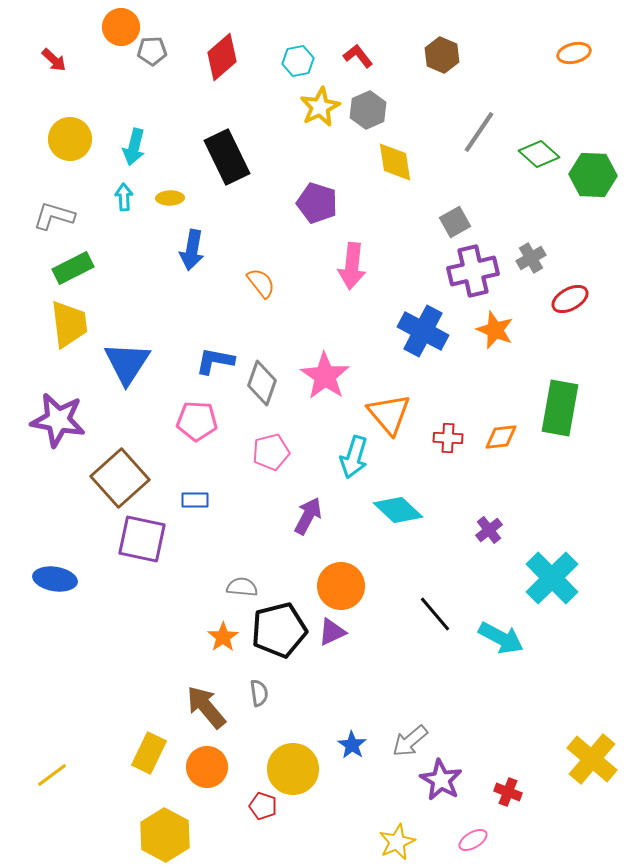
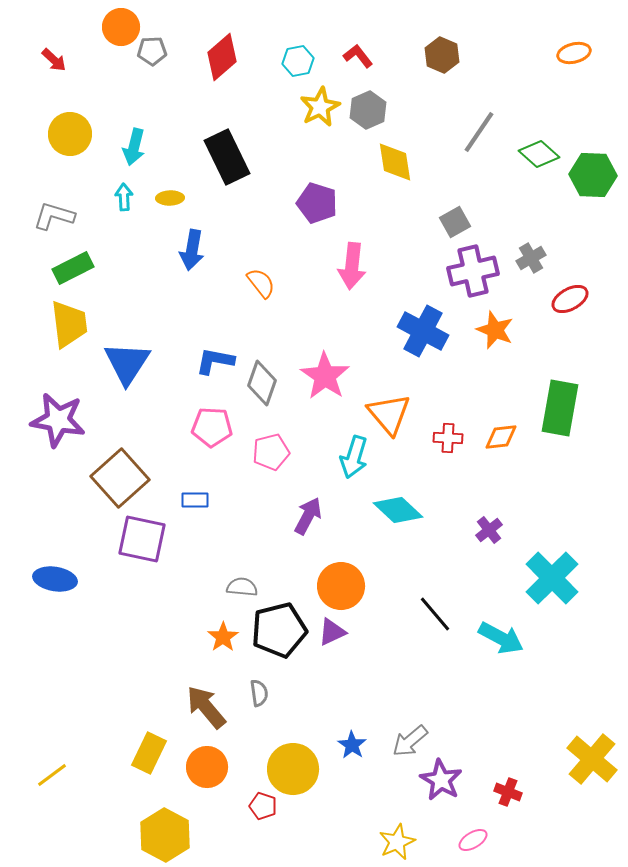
yellow circle at (70, 139): moved 5 px up
pink pentagon at (197, 421): moved 15 px right, 6 px down
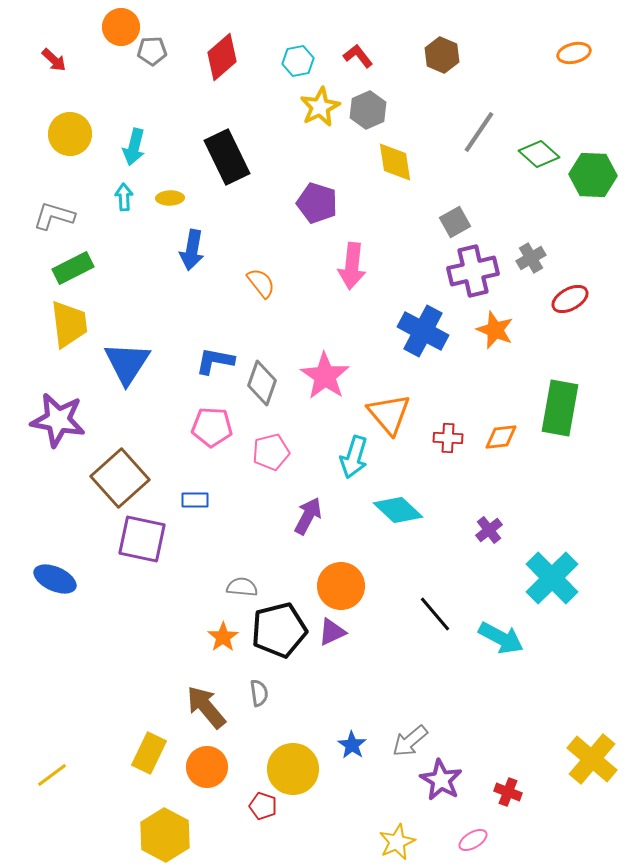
blue ellipse at (55, 579): rotated 15 degrees clockwise
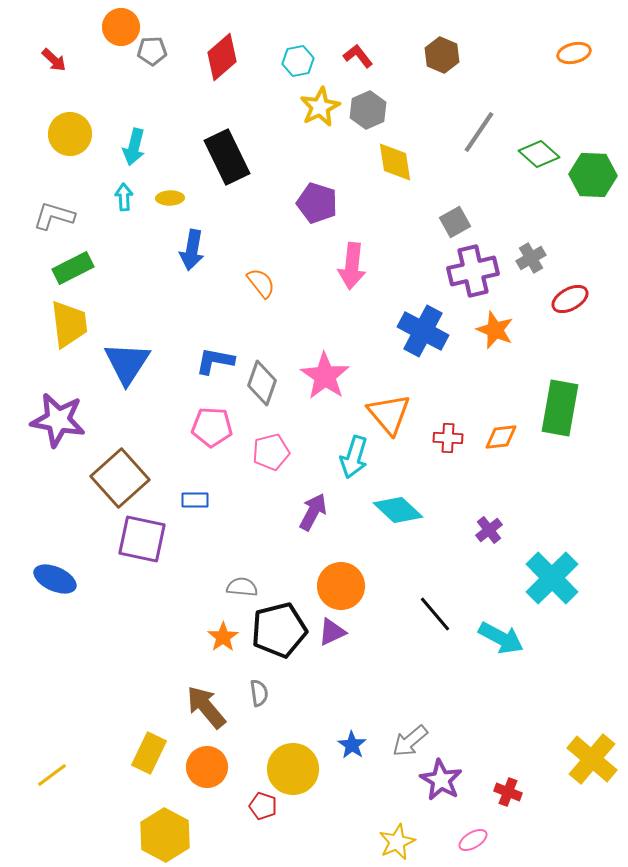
purple arrow at (308, 516): moved 5 px right, 4 px up
